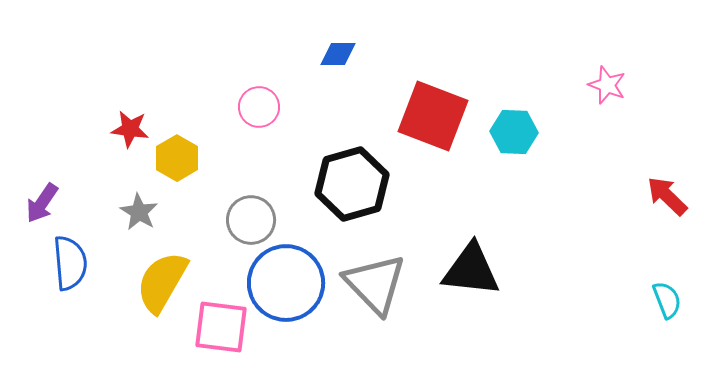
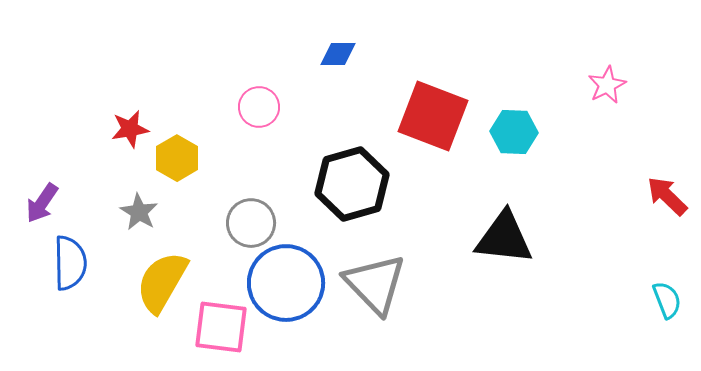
pink star: rotated 24 degrees clockwise
red star: rotated 18 degrees counterclockwise
gray circle: moved 3 px down
blue semicircle: rotated 4 degrees clockwise
black triangle: moved 33 px right, 32 px up
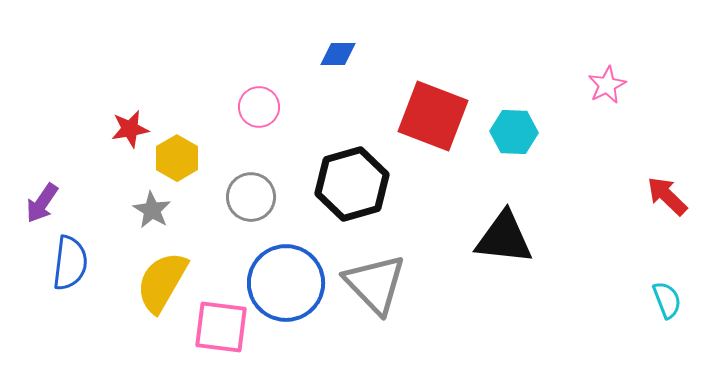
gray star: moved 13 px right, 2 px up
gray circle: moved 26 px up
blue semicircle: rotated 8 degrees clockwise
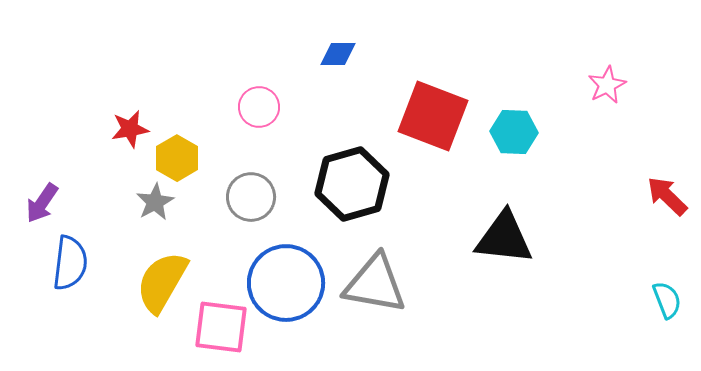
gray star: moved 3 px right, 8 px up; rotated 12 degrees clockwise
gray triangle: rotated 36 degrees counterclockwise
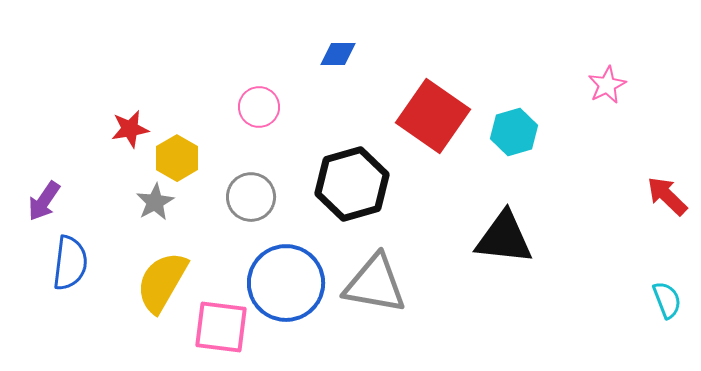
red square: rotated 14 degrees clockwise
cyan hexagon: rotated 18 degrees counterclockwise
purple arrow: moved 2 px right, 2 px up
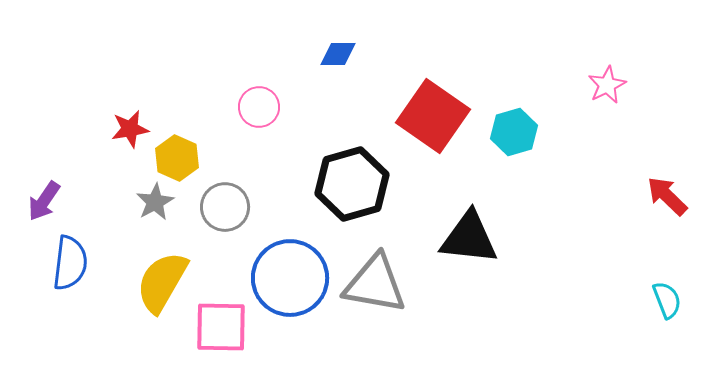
yellow hexagon: rotated 6 degrees counterclockwise
gray circle: moved 26 px left, 10 px down
black triangle: moved 35 px left
blue circle: moved 4 px right, 5 px up
pink square: rotated 6 degrees counterclockwise
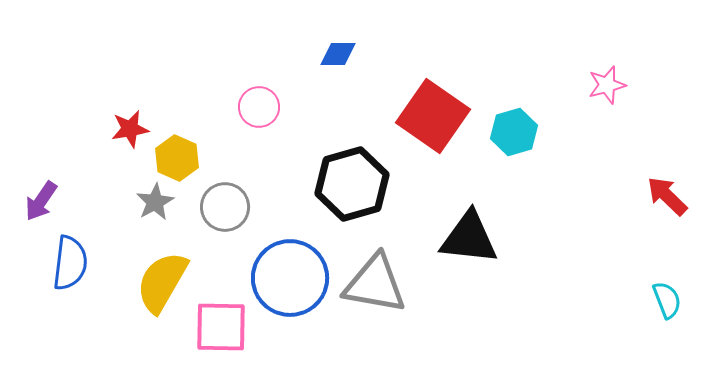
pink star: rotated 12 degrees clockwise
purple arrow: moved 3 px left
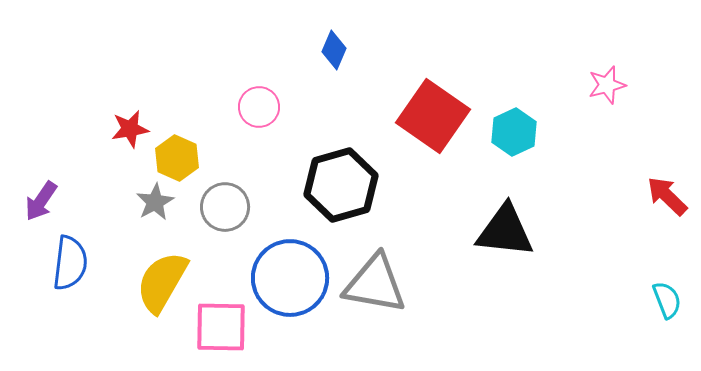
blue diamond: moved 4 px left, 4 px up; rotated 66 degrees counterclockwise
cyan hexagon: rotated 9 degrees counterclockwise
black hexagon: moved 11 px left, 1 px down
black triangle: moved 36 px right, 7 px up
